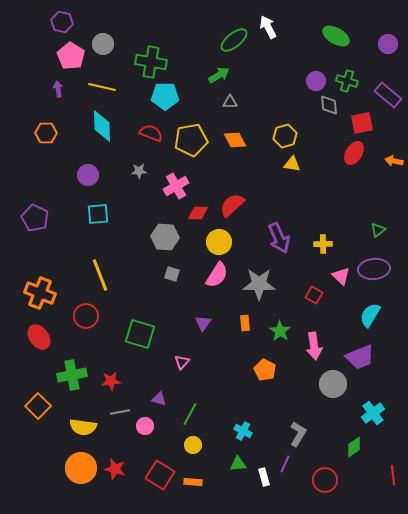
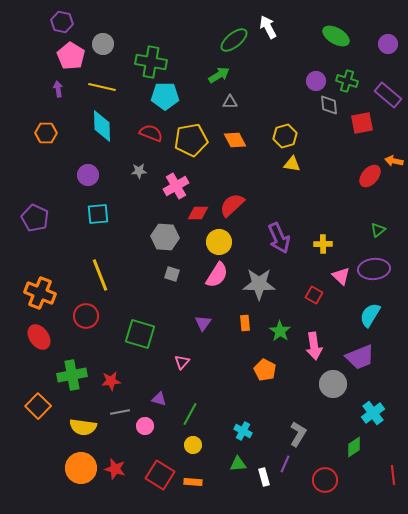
red ellipse at (354, 153): moved 16 px right, 23 px down; rotated 10 degrees clockwise
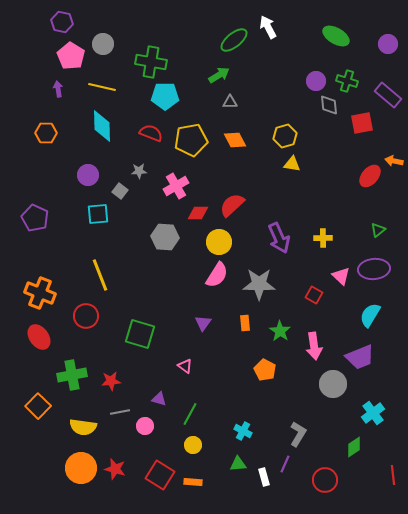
yellow cross at (323, 244): moved 6 px up
gray square at (172, 274): moved 52 px left, 83 px up; rotated 21 degrees clockwise
pink triangle at (182, 362): moved 3 px right, 4 px down; rotated 35 degrees counterclockwise
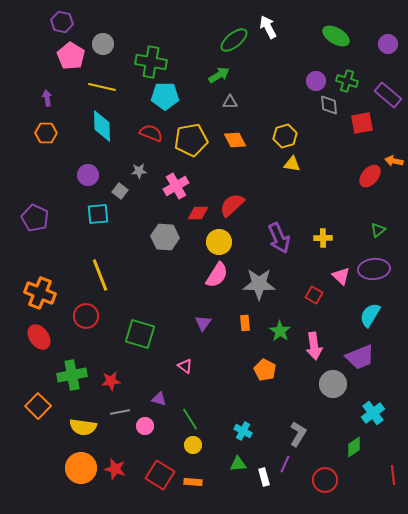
purple arrow at (58, 89): moved 11 px left, 9 px down
green line at (190, 414): moved 5 px down; rotated 60 degrees counterclockwise
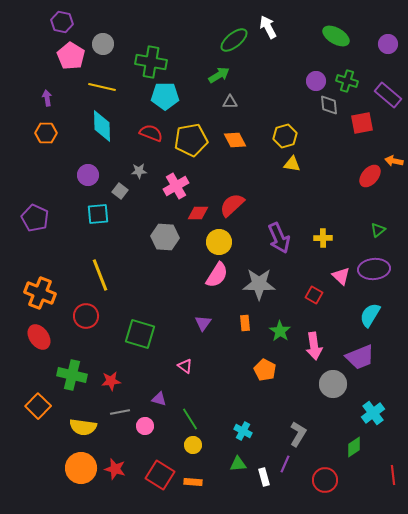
green cross at (72, 375): rotated 24 degrees clockwise
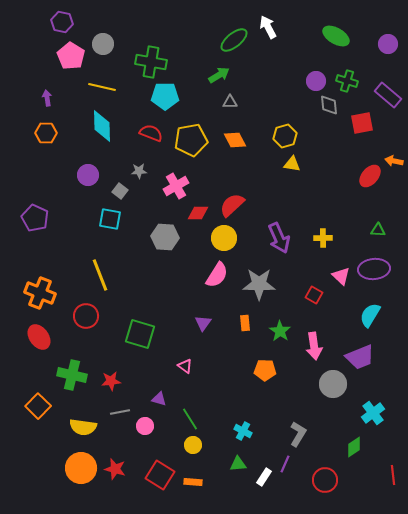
cyan square at (98, 214): moved 12 px right, 5 px down; rotated 15 degrees clockwise
green triangle at (378, 230): rotated 42 degrees clockwise
yellow circle at (219, 242): moved 5 px right, 4 px up
orange pentagon at (265, 370): rotated 25 degrees counterclockwise
white rectangle at (264, 477): rotated 48 degrees clockwise
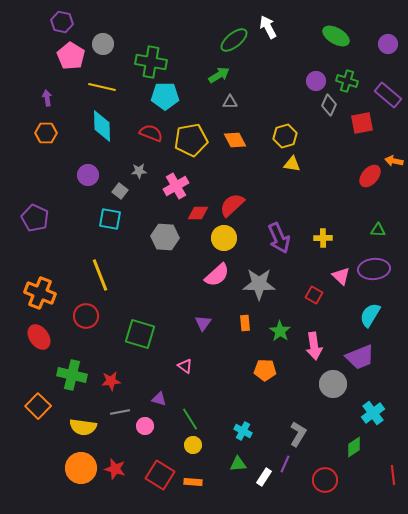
gray diamond at (329, 105): rotated 30 degrees clockwise
pink semicircle at (217, 275): rotated 16 degrees clockwise
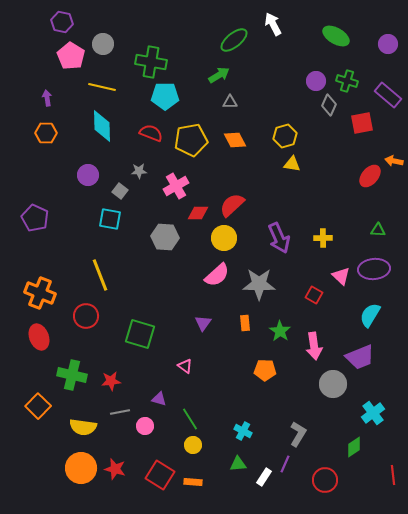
white arrow at (268, 27): moved 5 px right, 3 px up
red ellipse at (39, 337): rotated 15 degrees clockwise
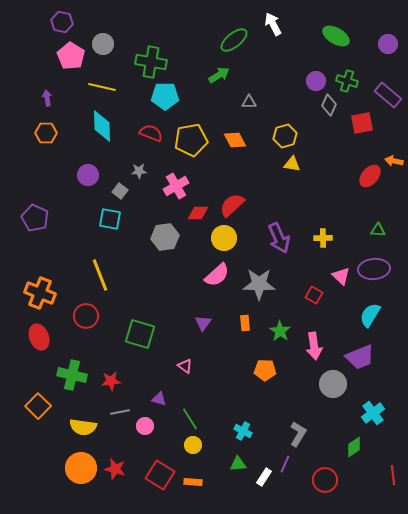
gray triangle at (230, 102): moved 19 px right
gray hexagon at (165, 237): rotated 12 degrees counterclockwise
